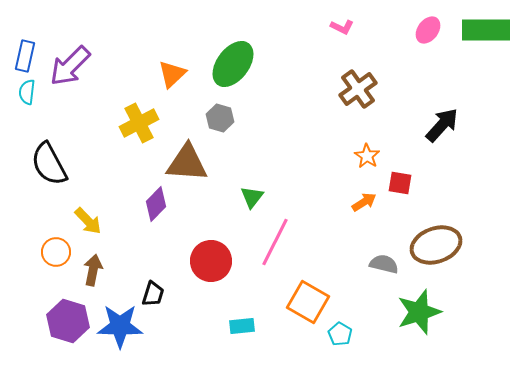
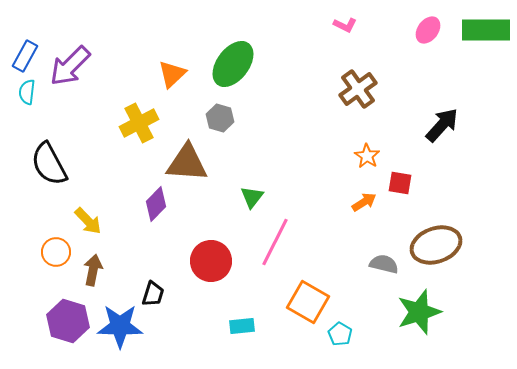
pink L-shape: moved 3 px right, 2 px up
blue rectangle: rotated 16 degrees clockwise
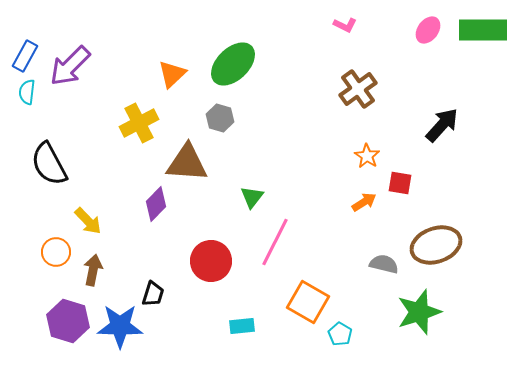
green rectangle: moved 3 px left
green ellipse: rotated 9 degrees clockwise
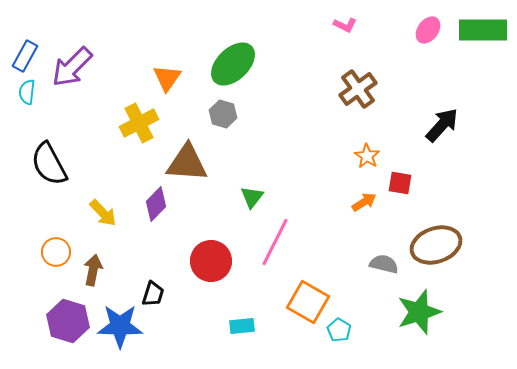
purple arrow: moved 2 px right, 1 px down
orange triangle: moved 5 px left, 4 px down; rotated 12 degrees counterclockwise
gray hexagon: moved 3 px right, 4 px up
yellow arrow: moved 15 px right, 8 px up
cyan pentagon: moved 1 px left, 4 px up
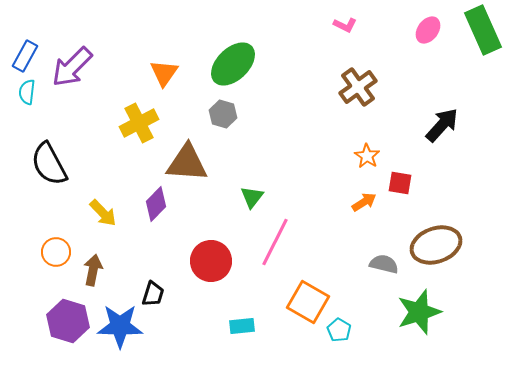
green rectangle: rotated 66 degrees clockwise
orange triangle: moved 3 px left, 5 px up
brown cross: moved 2 px up
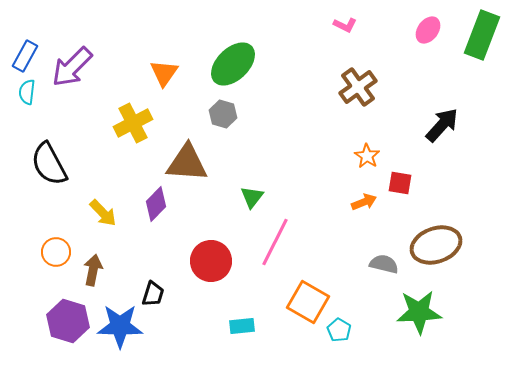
green rectangle: moved 1 px left, 5 px down; rotated 45 degrees clockwise
yellow cross: moved 6 px left
orange arrow: rotated 10 degrees clockwise
green star: rotated 15 degrees clockwise
